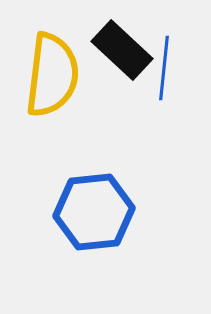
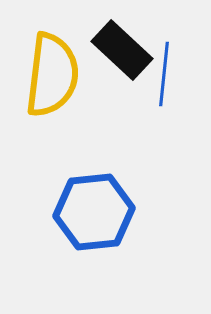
blue line: moved 6 px down
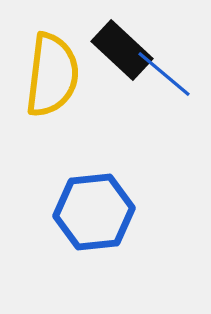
blue line: rotated 56 degrees counterclockwise
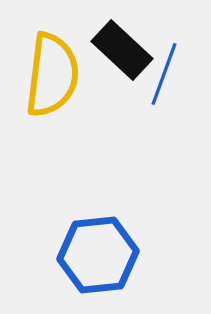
blue line: rotated 70 degrees clockwise
blue hexagon: moved 4 px right, 43 px down
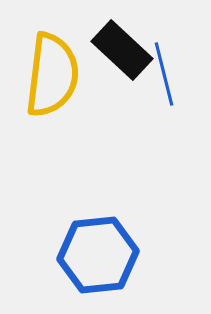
blue line: rotated 34 degrees counterclockwise
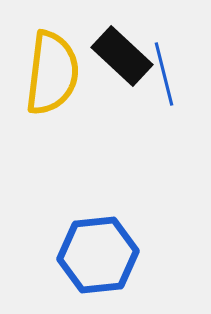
black rectangle: moved 6 px down
yellow semicircle: moved 2 px up
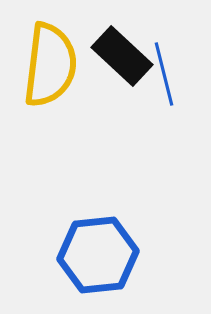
yellow semicircle: moved 2 px left, 8 px up
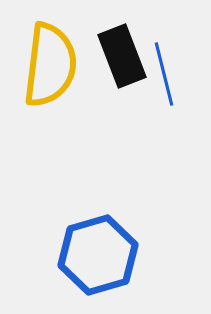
black rectangle: rotated 26 degrees clockwise
blue hexagon: rotated 10 degrees counterclockwise
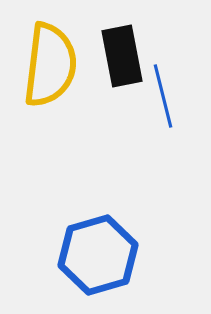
black rectangle: rotated 10 degrees clockwise
blue line: moved 1 px left, 22 px down
